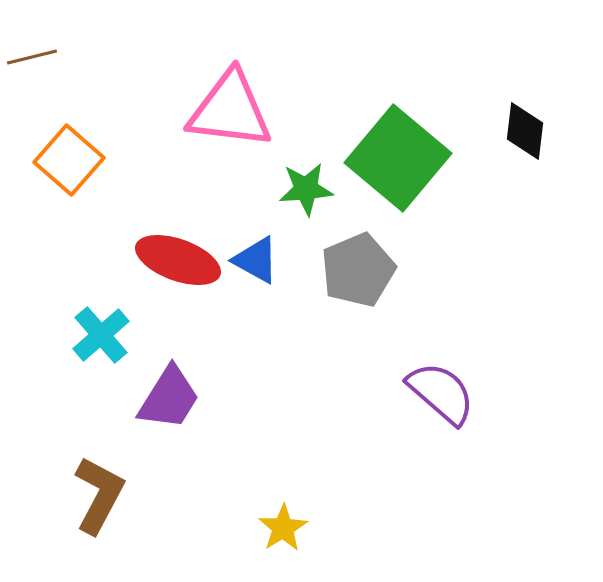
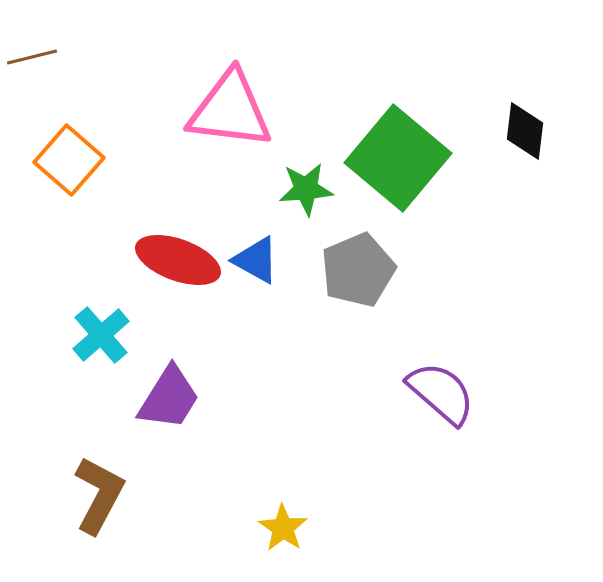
yellow star: rotated 6 degrees counterclockwise
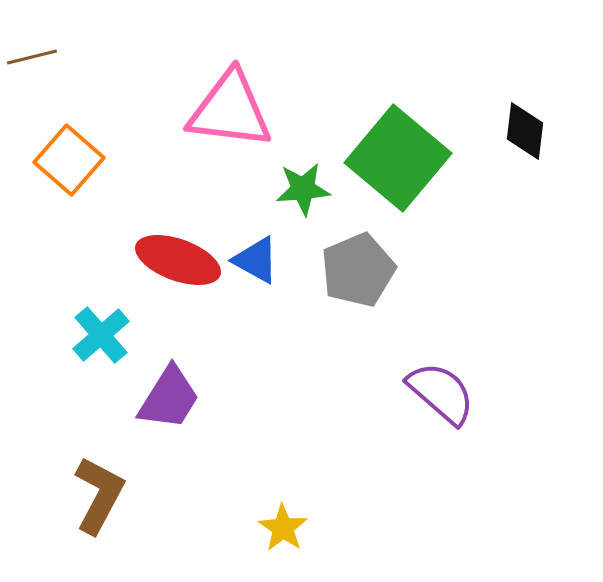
green star: moved 3 px left
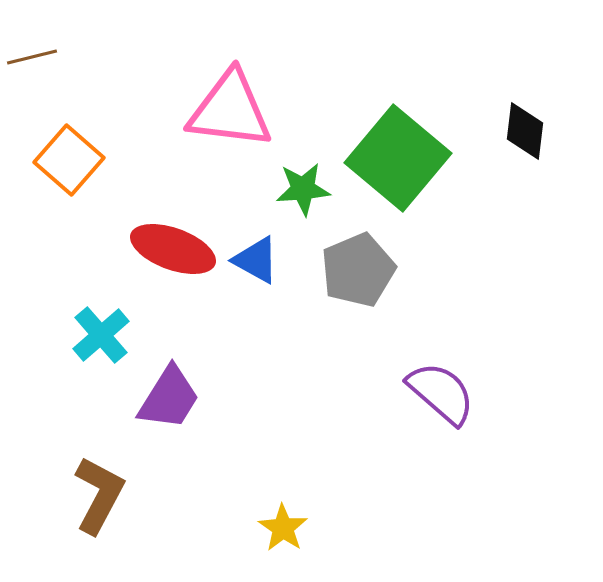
red ellipse: moved 5 px left, 11 px up
